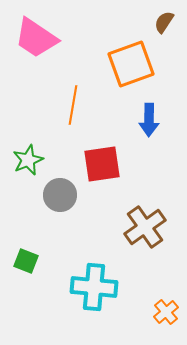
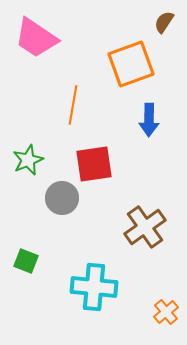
red square: moved 8 px left
gray circle: moved 2 px right, 3 px down
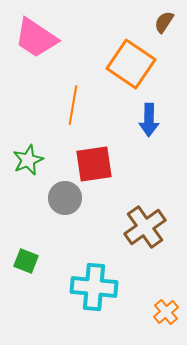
orange square: rotated 36 degrees counterclockwise
gray circle: moved 3 px right
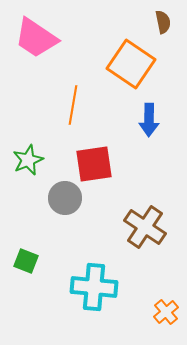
brown semicircle: moved 1 px left; rotated 135 degrees clockwise
brown cross: rotated 21 degrees counterclockwise
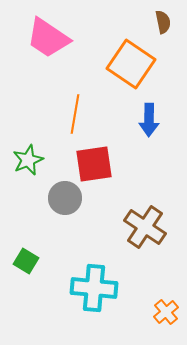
pink trapezoid: moved 12 px right
orange line: moved 2 px right, 9 px down
green square: rotated 10 degrees clockwise
cyan cross: moved 1 px down
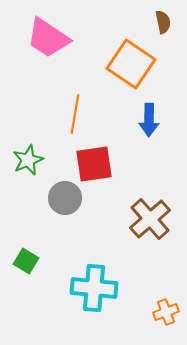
brown cross: moved 5 px right, 8 px up; rotated 15 degrees clockwise
orange cross: rotated 20 degrees clockwise
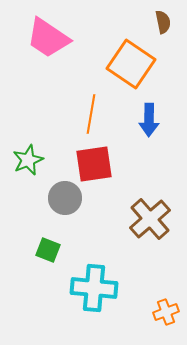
orange line: moved 16 px right
green square: moved 22 px right, 11 px up; rotated 10 degrees counterclockwise
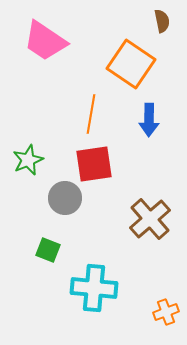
brown semicircle: moved 1 px left, 1 px up
pink trapezoid: moved 3 px left, 3 px down
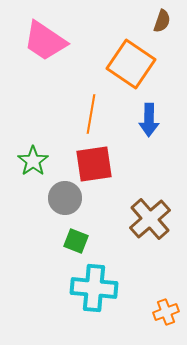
brown semicircle: rotated 30 degrees clockwise
green star: moved 5 px right, 1 px down; rotated 12 degrees counterclockwise
green square: moved 28 px right, 9 px up
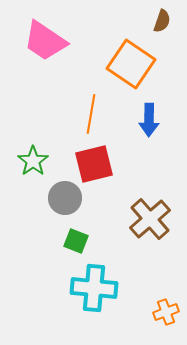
red square: rotated 6 degrees counterclockwise
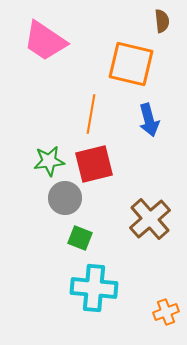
brown semicircle: rotated 25 degrees counterclockwise
orange square: rotated 21 degrees counterclockwise
blue arrow: rotated 16 degrees counterclockwise
green star: moved 16 px right; rotated 28 degrees clockwise
green square: moved 4 px right, 3 px up
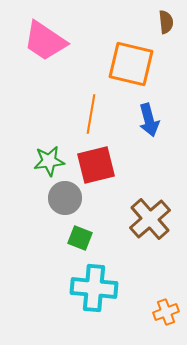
brown semicircle: moved 4 px right, 1 px down
red square: moved 2 px right, 1 px down
